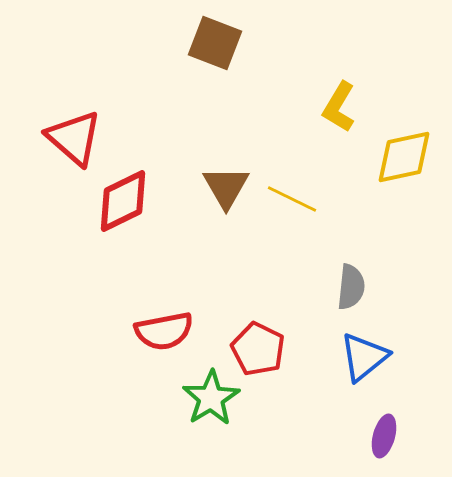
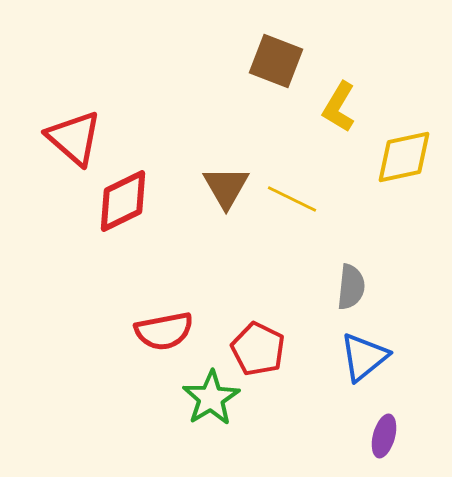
brown square: moved 61 px right, 18 px down
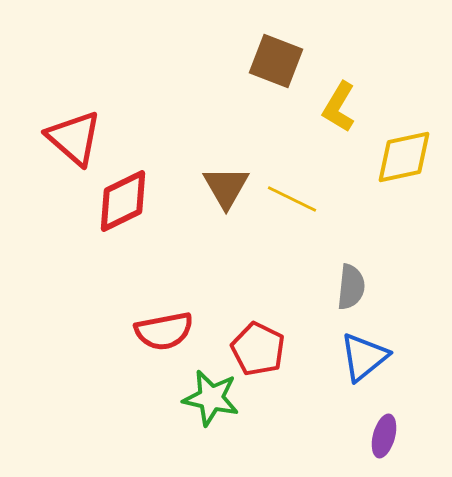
green star: rotated 28 degrees counterclockwise
